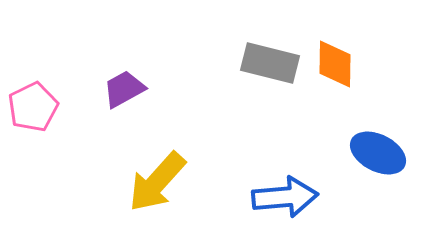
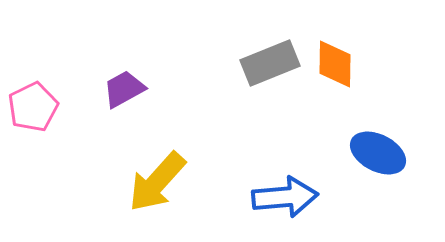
gray rectangle: rotated 36 degrees counterclockwise
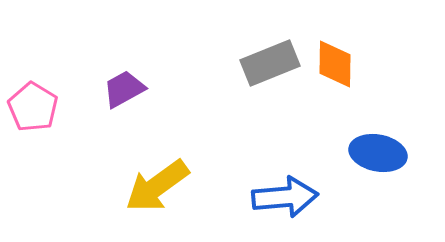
pink pentagon: rotated 15 degrees counterclockwise
blue ellipse: rotated 16 degrees counterclockwise
yellow arrow: moved 4 px down; rotated 12 degrees clockwise
